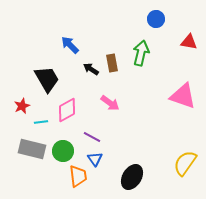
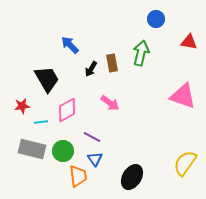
black arrow: rotated 91 degrees counterclockwise
red star: rotated 14 degrees clockwise
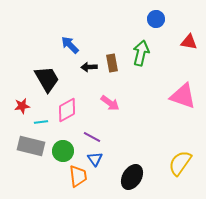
black arrow: moved 2 px left, 2 px up; rotated 56 degrees clockwise
gray rectangle: moved 1 px left, 3 px up
yellow semicircle: moved 5 px left
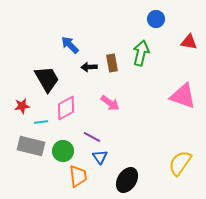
pink diamond: moved 1 px left, 2 px up
blue triangle: moved 5 px right, 2 px up
black ellipse: moved 5 px left, 3 px down
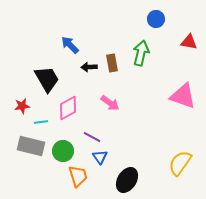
pink diamond: moved 2 px right
orange trapezoid: rotated 10 degrees counterclockwise
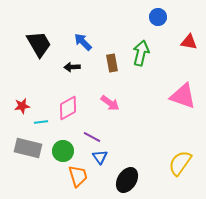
blue circle: moved 2 px right, 2 px up
blue arrow: moved 13 px right, 3 px up
black arrow: moved 17 px left
black trapezoid: moved 8 px left, 35 px up
gray rectangle: moved 3 px left, 2 px down
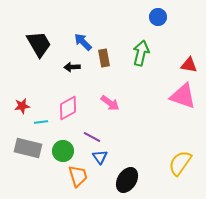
red triangle: moved 23 px down
brown rectangle: moved 8 px left, 5 px up
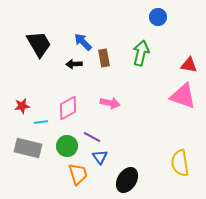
black arrow: moved 2 px right, 3 px up
pink arrow: rotated 24 degrees counterclockwise
green circle: moved 4 px right, 5 px up
yellow semicircle: rotated 44 degrees counterclockwise
orange trapezoid: moved 2 px up
